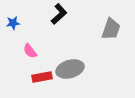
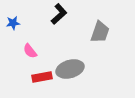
gray trapezoid: moved 11 px left, 3 px down
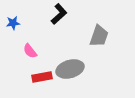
gray trapezoid: moved 1 px left, 4 px down
